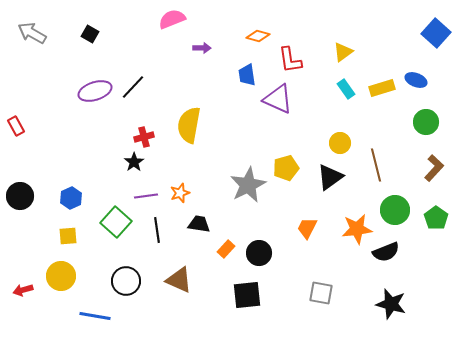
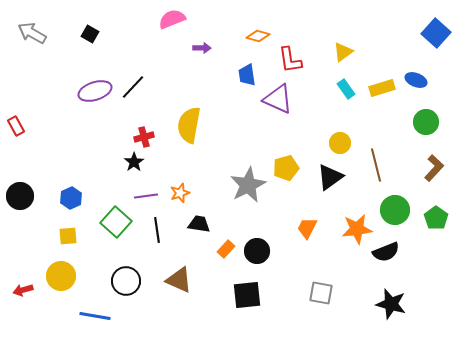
black circle at (259, 253): moved 2 px left, 2 px up
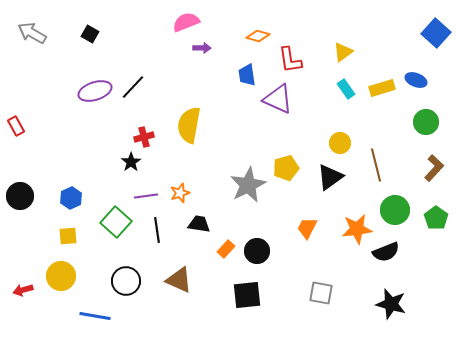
pink semicircle at (172, 19): moved 14 px right, 3 px down
black star at (134, 162): moved 3 px left
